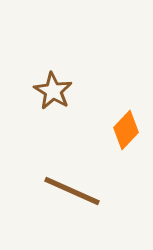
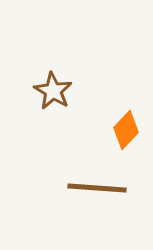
brown line: moved 25 px right, 3 px up; rotated 20 degrees counterclockwise
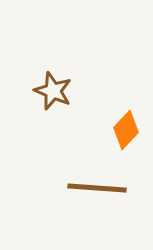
brown star: rotated 9 degrees counterclockwise
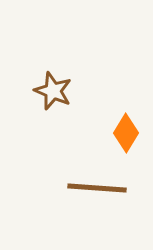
orange diamond: moved 3 px down; rotated 12 degrees counterclockwise
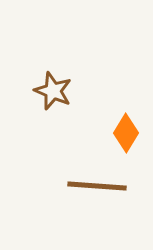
brown line: moved 2 px up
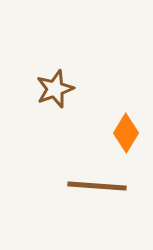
brown star: moved 2 px right, 2 px up; rotated 30 degrees clockwise
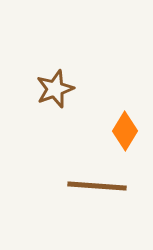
orange diamond: moved 1 px left, 2 px up
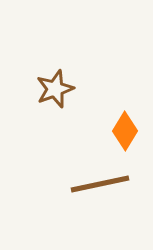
brown line: moved 3 px right, 2 px up; rotated 16 degrees counterclockwise
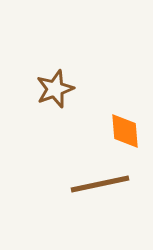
orange diamond: rotated 36 degrees counterclockwise
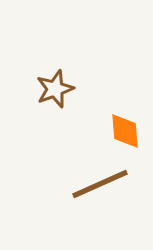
brown line: rotated 12 degrees counterclockwise
